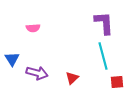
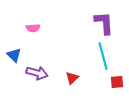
blue triangle: moved 2 px right, 4 px up; rotated 14 degrees counterclockwise
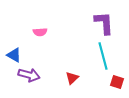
pink semicircle: moved 7 px right, 4 px down
blue triangle: rotated 14 degrees counterclockwise
purple arrow: moved 8 px left, 2 px down
red square: rotated 24 degrees clockwise
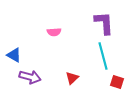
pink semicircle: moved 14 px right
purple arrow: moved 1 px right, 2 px down
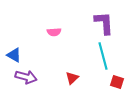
purple arrow: moved 4 px left
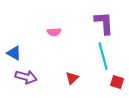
blue triangle: moved 2 px up
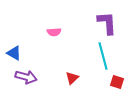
purple L-shape: moved 3 px right
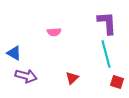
cyan line: moved 3 px right, 2 px up
purple arrow: moved 1 px up
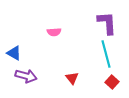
red triangle: rotated 24 degrees counterclockwise
red square: moved 5 px left; rotated 24 degrees clockwise
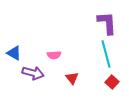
pink semicircle: moved 23 px down
purple arrow: moved 7 px right, 3 px up
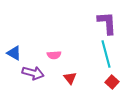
red triangle: moved 2 px left
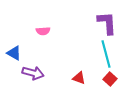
pink semicircle: moved 11 px left, 24 px up
red triangle: moved 9 px right; rotated 32 degrees counterclockwise
red square: moved 2 px left, 3 px up
